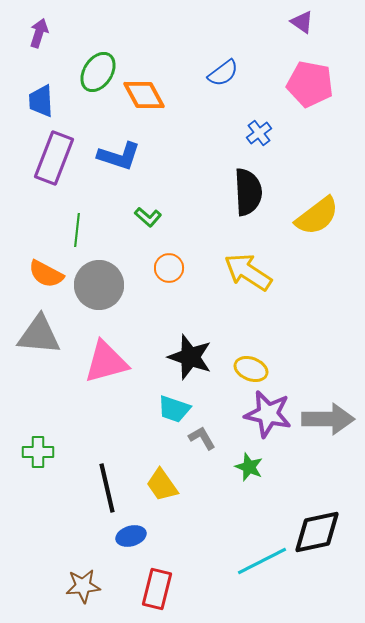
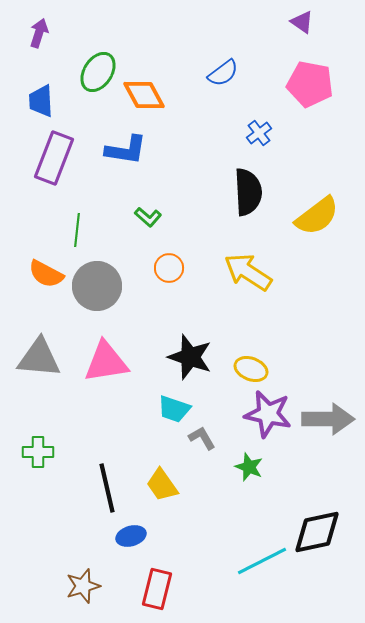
blue L-shape: moved 7 px right, 6 px up; rotated 9 degrees counterclockwise
gray circle: moved 2 px left, 1 px down
gray triangle: moved 23 px down
pink triangle: rotated 6 degrees clockwise
brown star: rotated 12 degrees counterclockwise
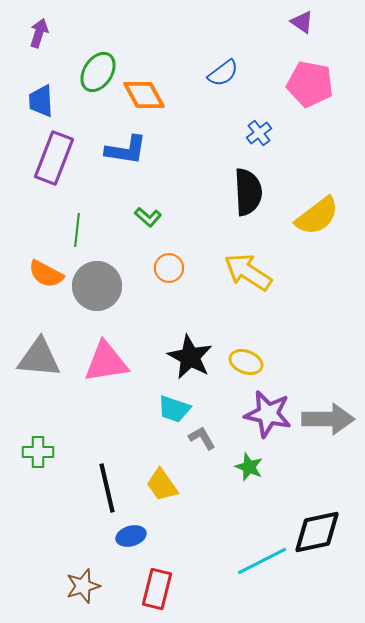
black star: rotated 9 degrees clockwise
yellow ellipse: moved 5 px left, 7 px up
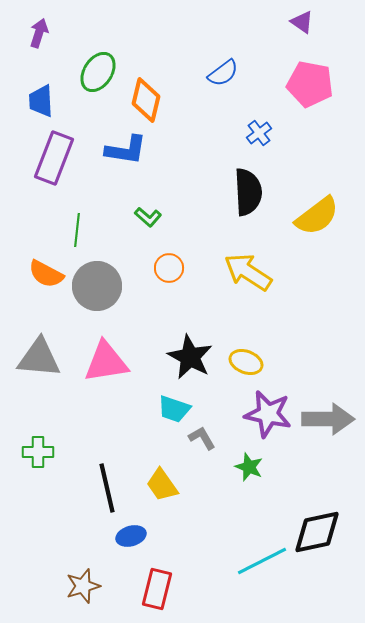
orange diamond: moved 2 px right, 5 px down; rotated 42 degrees clockwise
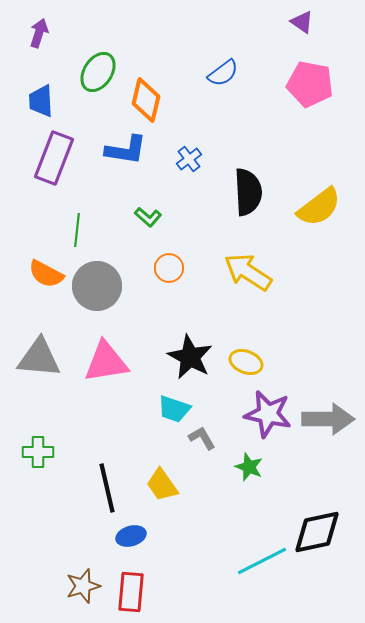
blue cross: moved 70 px left, 26 px down
yellow semicircle: moved 2 px right, 9 px up
red rectangle: moved 26 px left, 3 px down; rotated 9 degrees counterclockwise
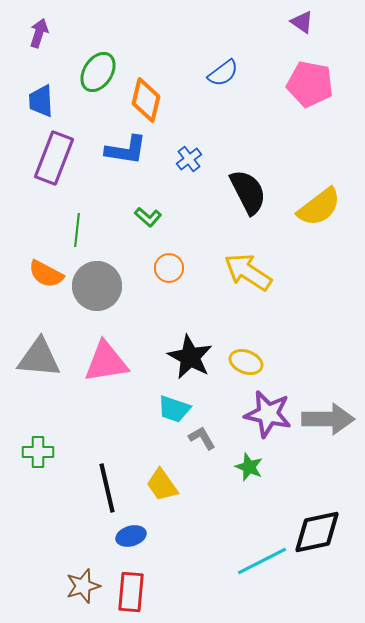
black semicircle: rotated 24 degrees counterclockwise
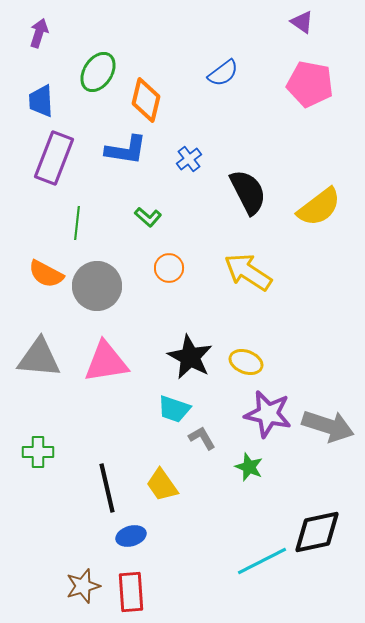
green line: moved 7 px up
gray arrow: moved 7 px down; rotated 18 degrees clockwise
red rectangle: rotated 9 degrees counterclockwise
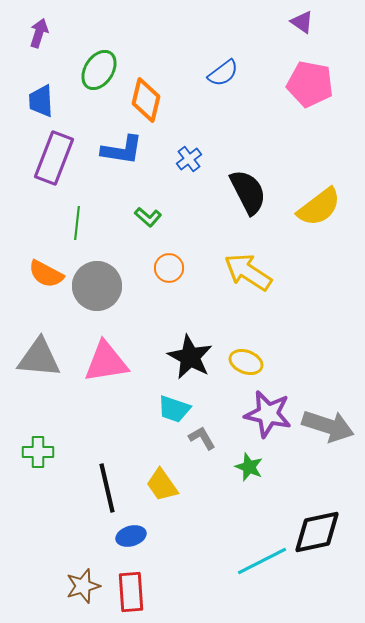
green ellipse: moved 1 px right, 2 px up
blue L-shape: moved 4 px left
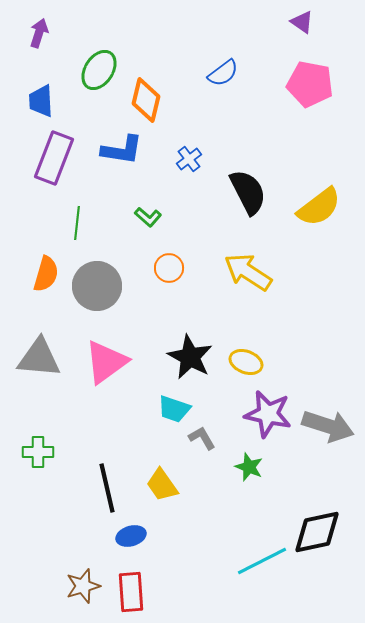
orange semicircle: rotated 102 degrees counterclockwise
pink triangle: rotated 27 degrees counterclockwise
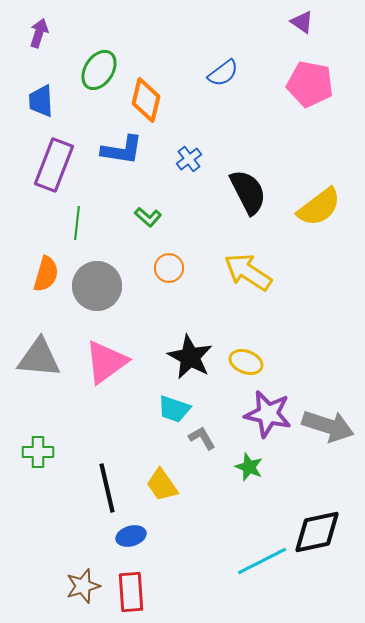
purple rectangle: moved 7 px down
